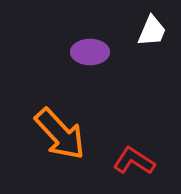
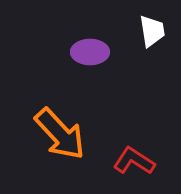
white trapezoid: rotated 32 degrees counterclockwise
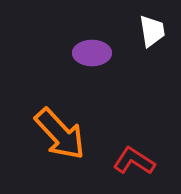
purple ellipse: moved 2 px right, 1 px down
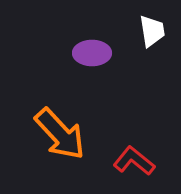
red L-shape: rotated 6 degrees clockwise
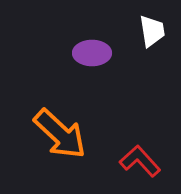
orange arrow: rotated 4 degrees counterclockwise
red L-shape: moved 6 px right; rotated 9 degrees clockwise
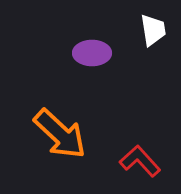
white trapezoid: moved 1 px right, 1 px up
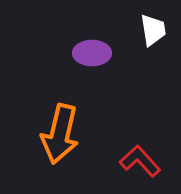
orange arrow: rotated 60 degrees clockwise
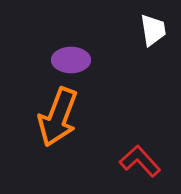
purple ellipse: moved 21 px left, 7 px down
orange arrow: moved 2 px left, 17 px up; rotated 8 degrees clockwise
